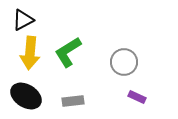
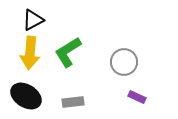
black triangle: moved 10 px right
gray rectangle: moved 1 px down
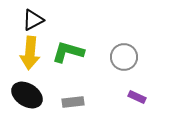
green L-shape: rotated 48 degrees clockwise
gray circle: moved 5 px up
black ellipse: moved 1 px right, 1 px up
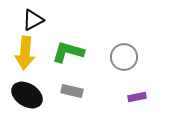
yellow arrow: moved 5 px left
purple rectangle: rotated 36 degrees counterclockwise
gray rectangle: moved 1 px left, 11 px up; rotated 20 degrees clockwise
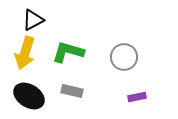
yellow arrow: rotated 12 degrees clockwise
black ellipse: moved 2 px right, 1 px down
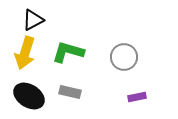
gray rectangle: moved 2 px left, 1 px down
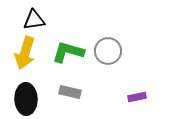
black triangle: moved 1 px right; rotated 20 degrees clockwise
gray circle: moved 16 px left, 6 px up
black ellipse: moved 3 px left, 3 px down; rotated 56 degrees clockwise
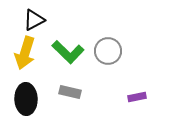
black triangle: rotated 20 degrees counterclockwise
green L-shape: rotated 152 degrees counterclockwise
